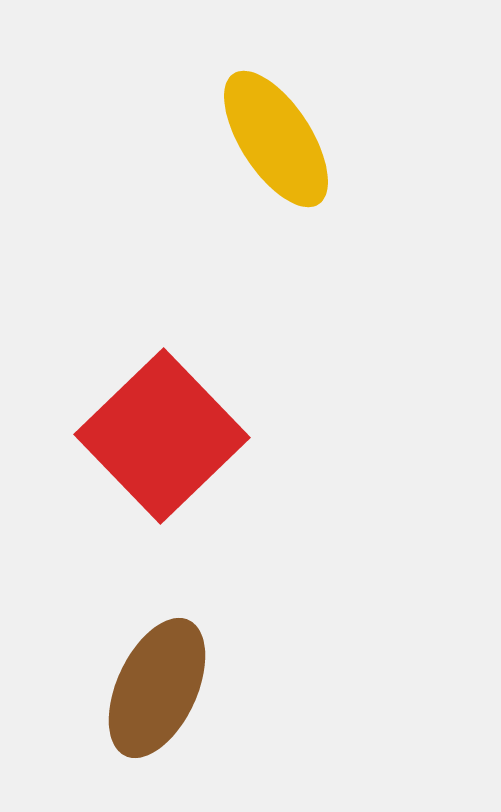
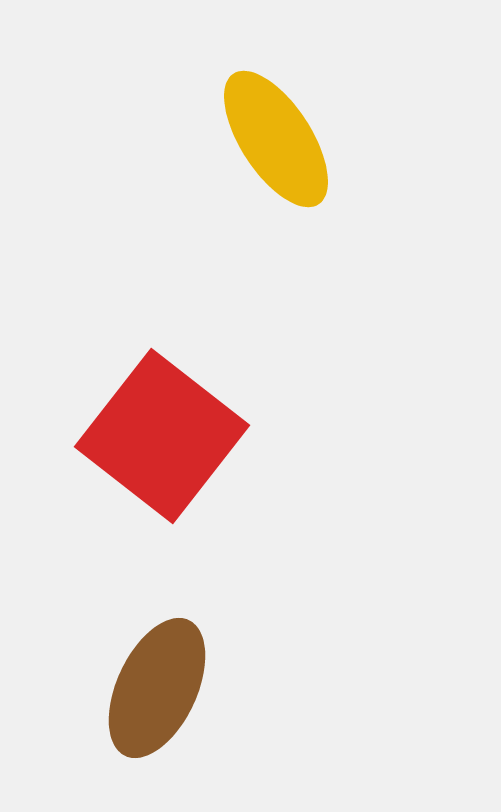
red square: rotated 8 degrees counterclockwise
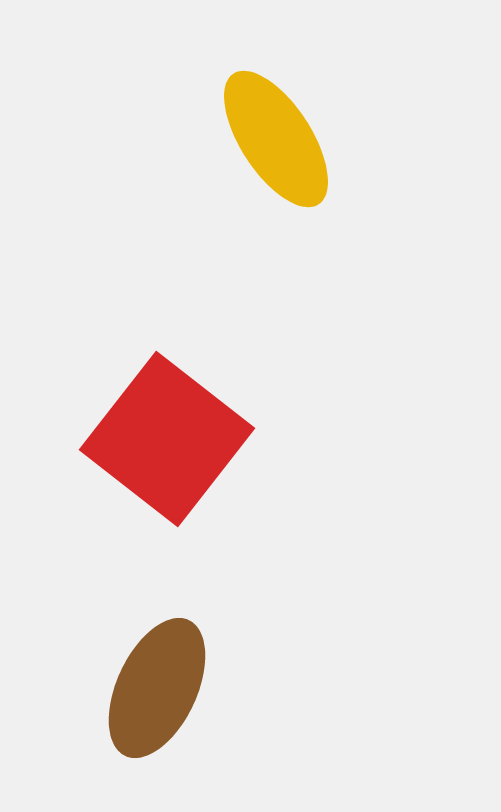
red square: moved 5 px right, 3 px down
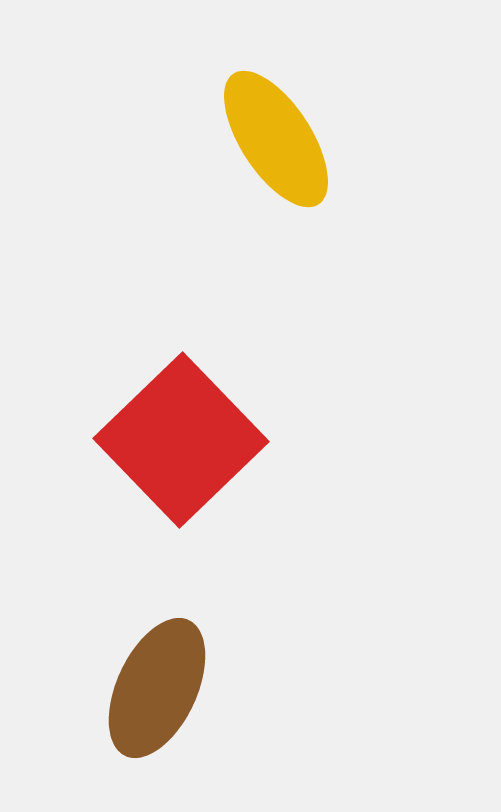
red square: moved 14 px right, 1 px down; rotated 8 degrees clockwise
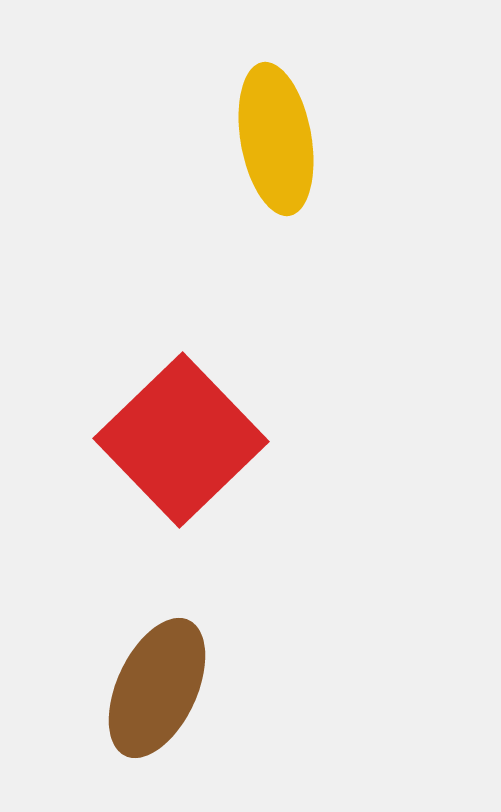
yellow ellipse: rotated 23 degrees clockwise
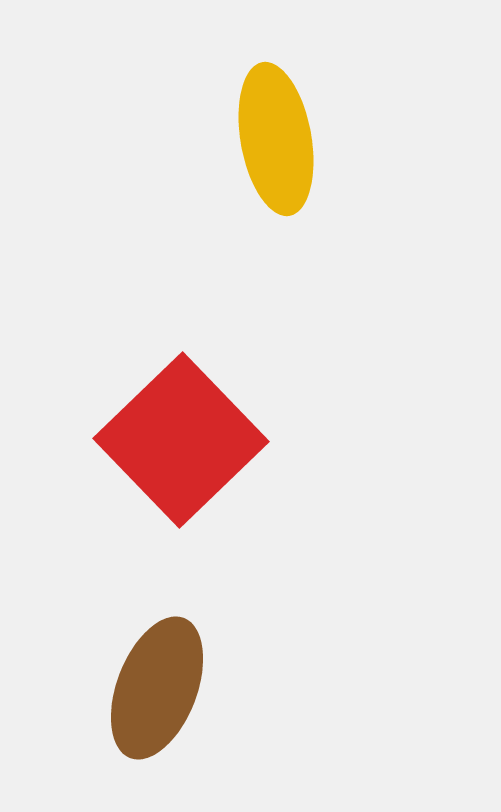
brown ellipse: rotated 4 degrees counterclockwise
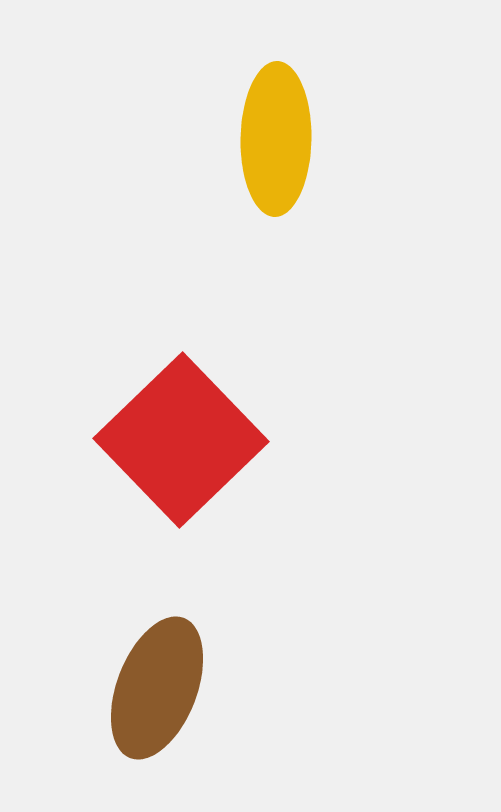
yellow ellipse: rotated 11 degrees clockwise
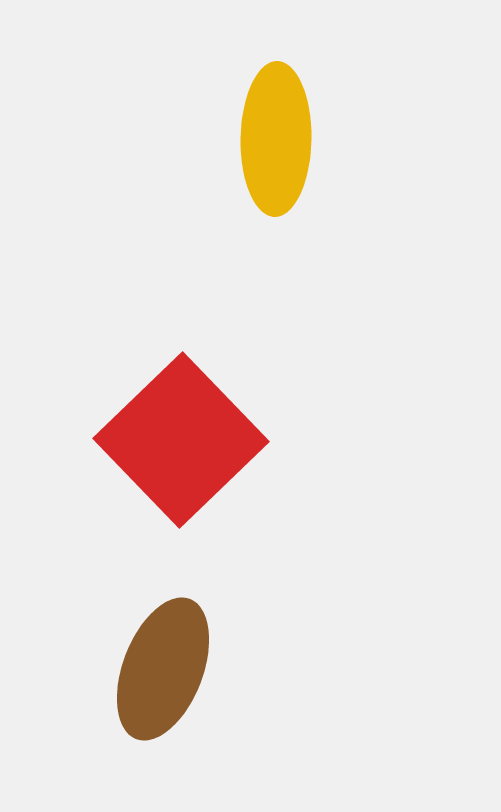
brown ellipse: moved 6 px right, 19 px up
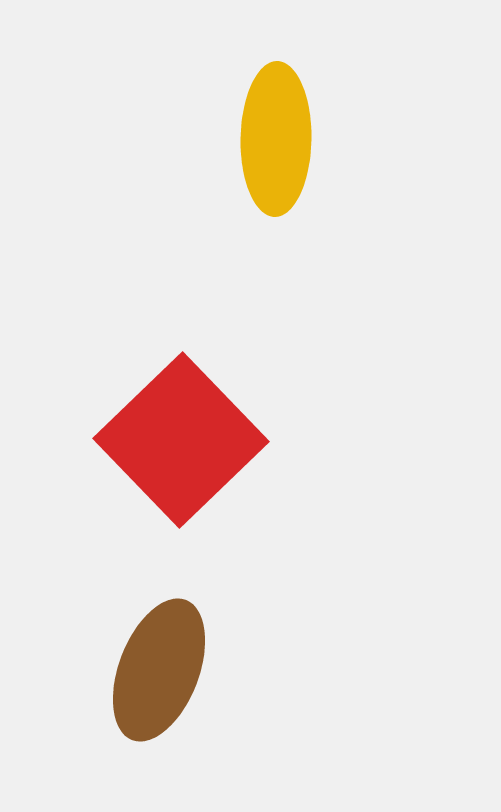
brown ellipse: moved 4 px left, 1 px down
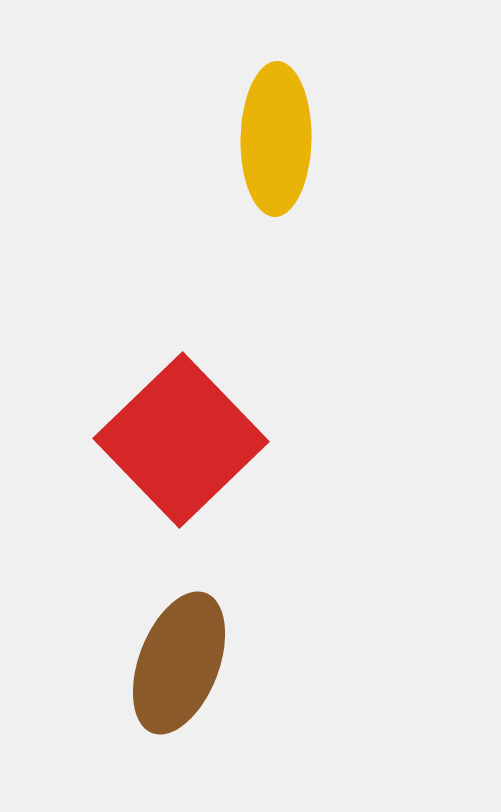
brown ellipse: moved 20 px right, 7 px up
